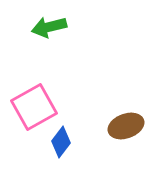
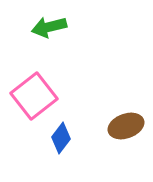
pink square: moved 11 px up; rotated 9 degrees counterclockwise
blue diamond: moved 4 px up
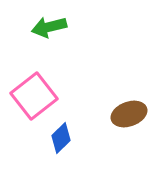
brown ellipse: moved 3 px right, 12 px up
blue diamond: rotated 8 degrees clockwise
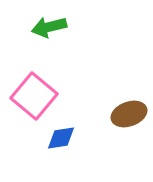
pink square: rotated 12 degrees counterclockwise
blue diamond: rotated 36 degrees clockwise
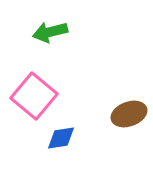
green arrow: moved 1 px right, 5 px down
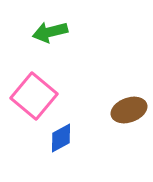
brown ellipse: moved 4 px up
blue diamond: rotated 20 degrees counterclockwise
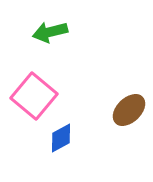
brown ellipse: rotated 24 degrees counterclockwise
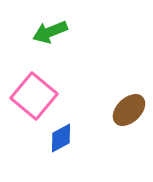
green arrow: rotated 8 degrees counterclockwise
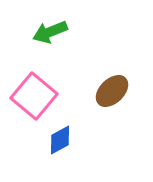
brown ellipse: moved 17 px left, 19 px up
blue diamond: moved 1 px left, 2 px down
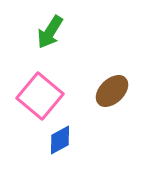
green arrow: rotated 36 degrees counterclockwise
pink square: moved 6 px right
